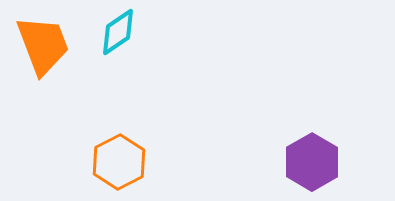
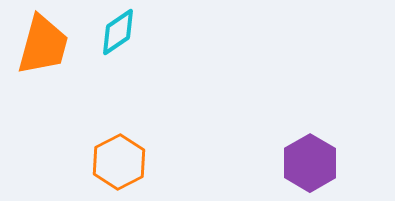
orange trapezoid: rotated 36 degrees clockwise
purple hexagon: moved 2 px left, 1 px down
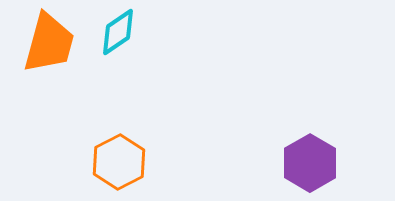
orange trapezoid: moved 6 px right, 2 px up
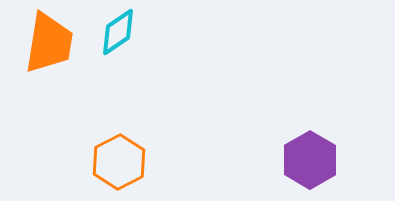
orange trapezoid: rotated 6 degrees counterclockwise
purple hexagon: moved 3 px up
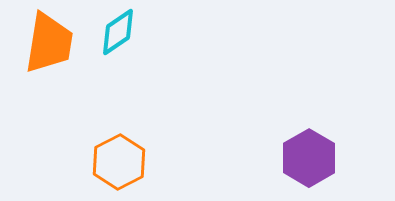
purple hexagon: moved 1 px left, 2 px up
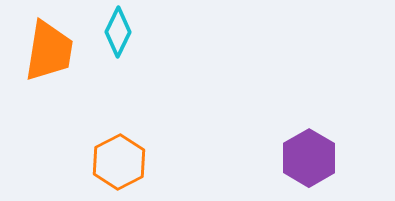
cyan diamond: rotated 30 degrees counterclockwise
orange trapezoid: moved 8 px down
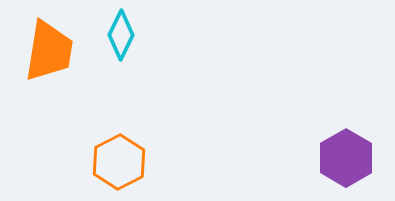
cyan diamond: moved 3 px right, 3 px down
purple hexagon: moved 37 px right
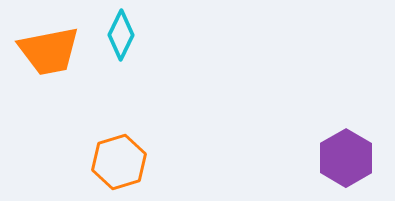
orange trapezoid: rotated 70 degrees clockwise
orange hexagon: rotated 10 degrees clockwise
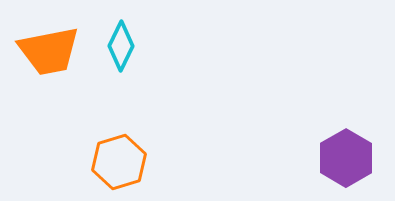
cyan diamond: moved 11 px down
